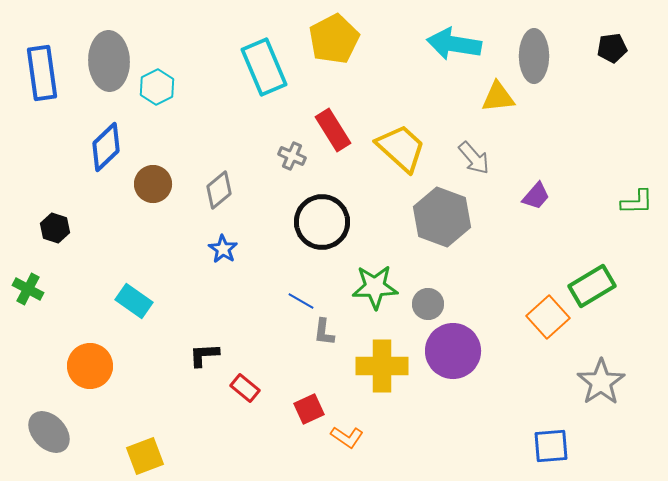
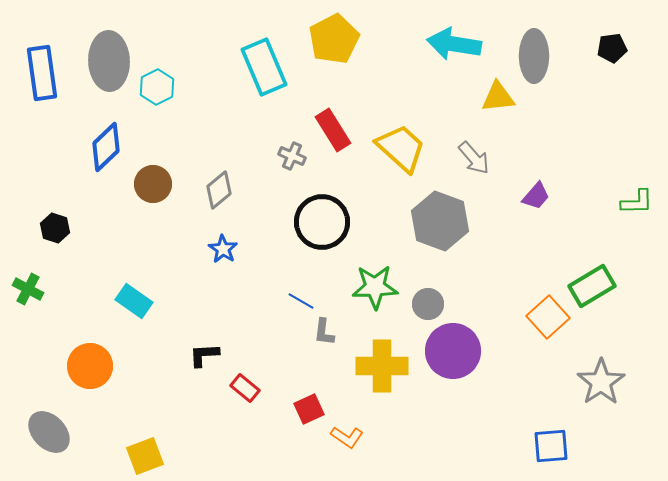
gray hexagon at (442, 217): moved 2 px left, 4 px down
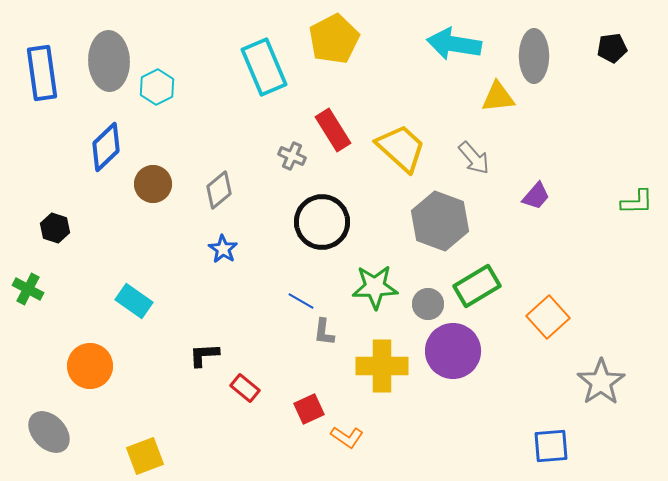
green rectangle at (592, 286): moved 115 px left
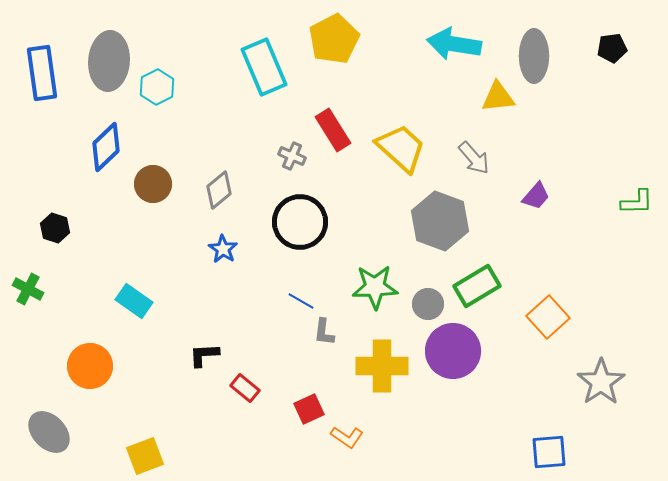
gray ellipse at (109, 61): rotated 6 degrees clockwise
black circle at (322, 222): moved 22 px left
blue square at (551, 446): moved 2 px left, 6 px down
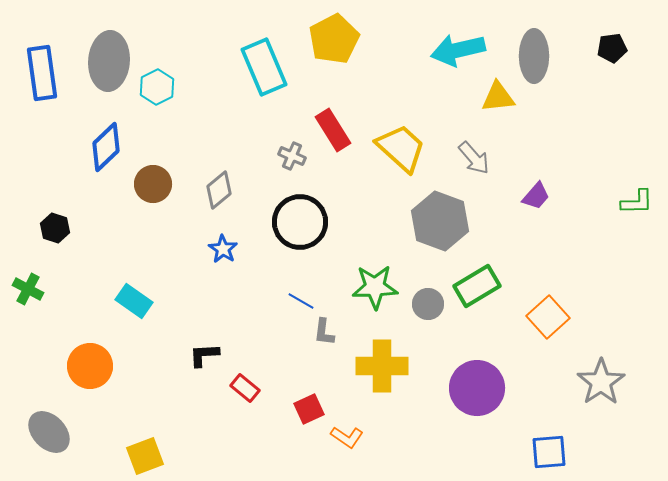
cyan arrow at (454, 44): moved 4 px right, 6 px down; rotated 22 degrees counterclockwise
purple circle at (453, 351): moved 24 px right, 37 px down
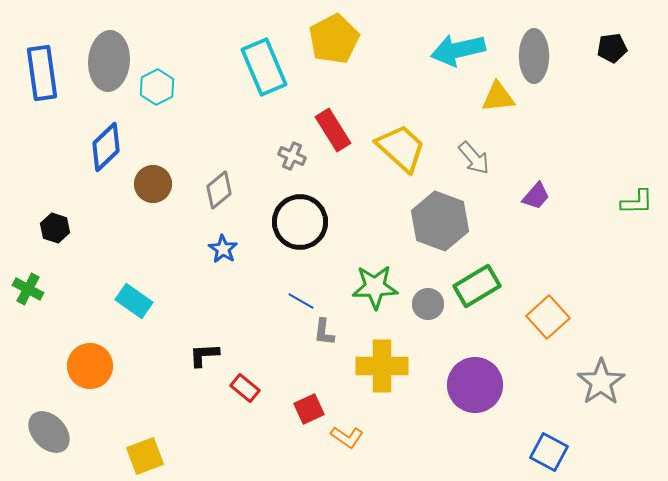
purple circle at (477, 388): moved 2 px left, 3 px up
blue square at (549, 452): rotated 33 degrees clockwise
